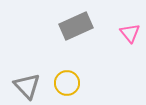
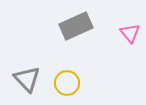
gray triangle: moved 7 px up
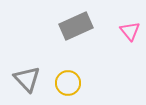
pink triangle: moved 2 px up
yellow circle: moved 1 px right
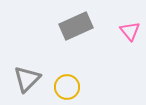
gray triangle: rotated 28 degrees clockwise
yellow circle: moved 1 px left, 4 px down
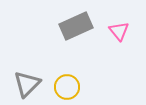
pink triangle: moved 11 px left
gray triangle: moved 5 px down
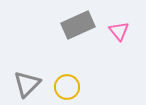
gray rectangle: moved 2 px right, 1 px up
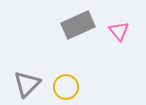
yellow circle: moved 1 px left
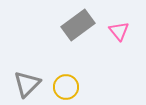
gray rectangle: rotated 12 degrees counterclockwise
